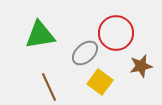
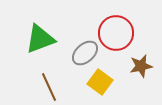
green triangle: moved 4 px down; rotated 12 degrees counterclockwise
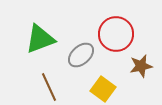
red circle: moved 1 px down
gray ellipse: moved 4 px left, 2 px down
yellow square: moved 3 px right, 7 px down
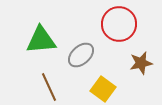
red circle: moved 3 px right, 10 px up
green triangle: moved 1 px right, 1 px down; rotated 16 degrees clockwise
brown star: moved 3 px up
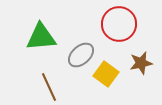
green triangle: moved 3 px up
yellow square: moved 3 px right, 15 px up
